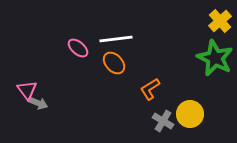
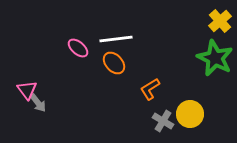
gray arrow: rotated 30 degrees clockwise
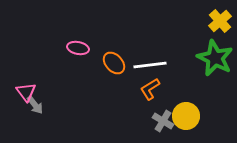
white line: moved 34 px right, 26 px down
pink ellipse: rotated 30 degrees counterclockwise
pink triangle: moved 1 px left, 2 px down
gray arrow: moved 3 px left, 2 px down
yellow circle: moved 4 px left, 2 px down
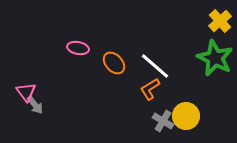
white line: moved 5 px right, 1 px down; rotated 48 degrees clockwise
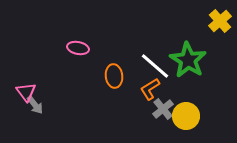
green star: moved 27 px left, 2 px down; rotated 6 degrees clockwise
orange ellipse: moved 13 px down; rotated 35 degrees clockwise
gray cross: moved 12 px up; rotated 20 degrees clockwise
